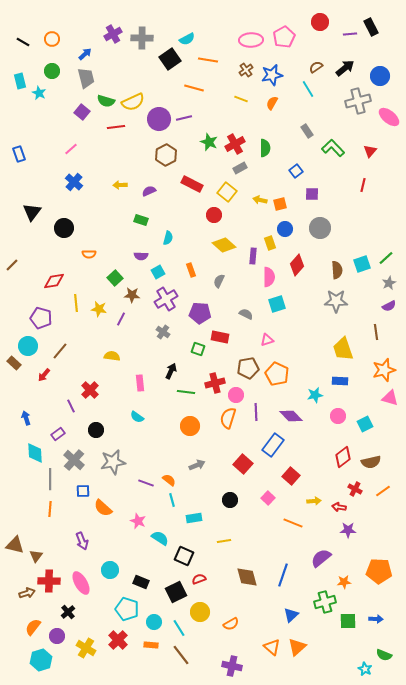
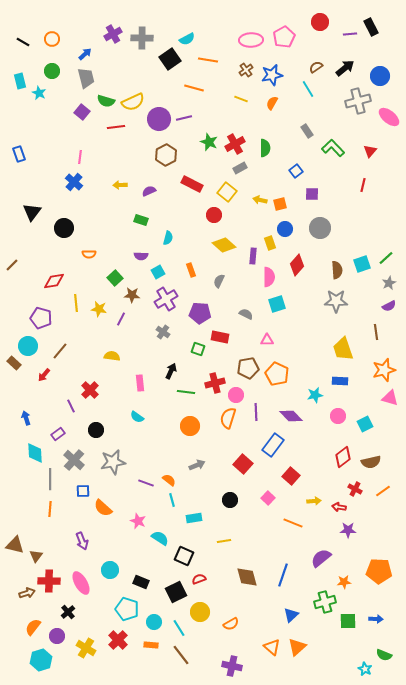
pink line at (71, 149): moved 9 px right, 8 px down; rotated 40 degrees counterclockwise
pink triangle at (267, 340): rotated 16 degrees clockwise
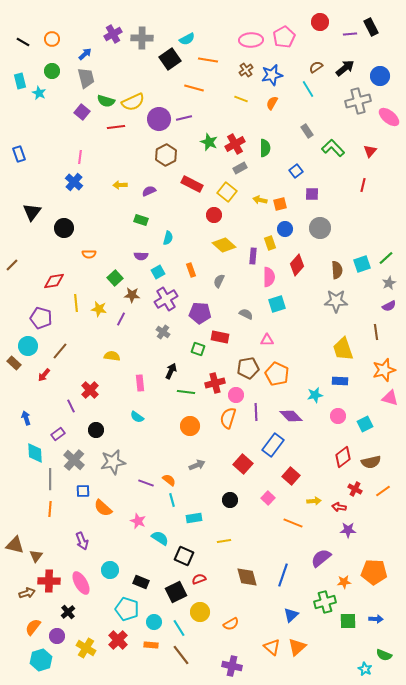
orange pentagon at (379, 571): moved 5 px left, 1 px down
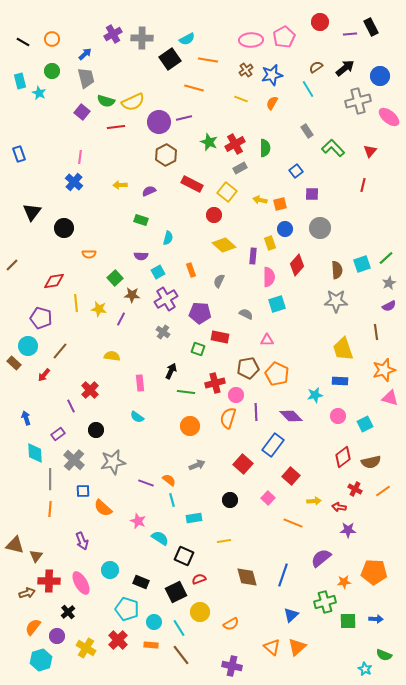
purple circle at (159, 119): moved 3 px down
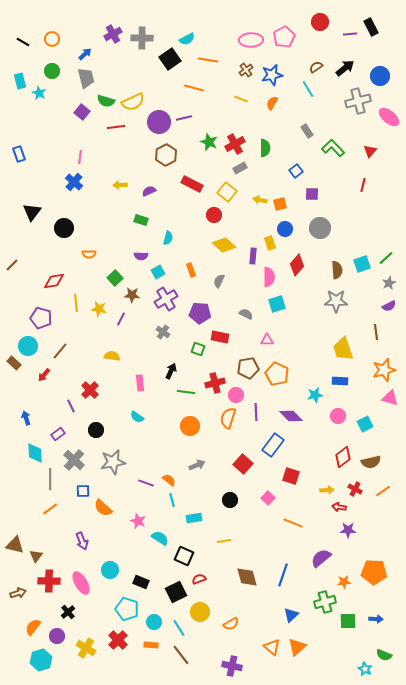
red square at (291, 476): rotated 24 degrees counterclockwise
yellow arrow at (314, 501): moved 13 px right, 11 px up
orange line at (50, 509): rotated 49 degrees clockwise
brown arrow at (27, 593): moved 9 px left
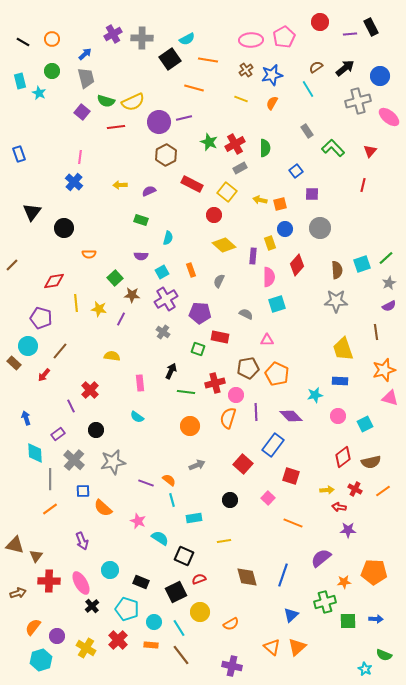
cyan square at (158, 272): moved 4 px right
black cross at (68, 612): moved 24 px right, 6 px up
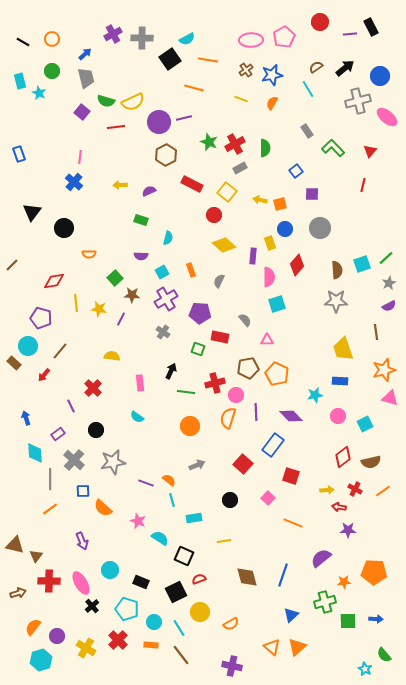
pink ellipse at (389, 117): moved 2 px left
gray semicircle at (246, 314): moved 1 px left, 6 px down; rotated 24 degrees clockwise
red cross at (90, 390): moved 3 px right, 2 px up
green semicircle at (384, 655): rotated 28 degrees clockwise
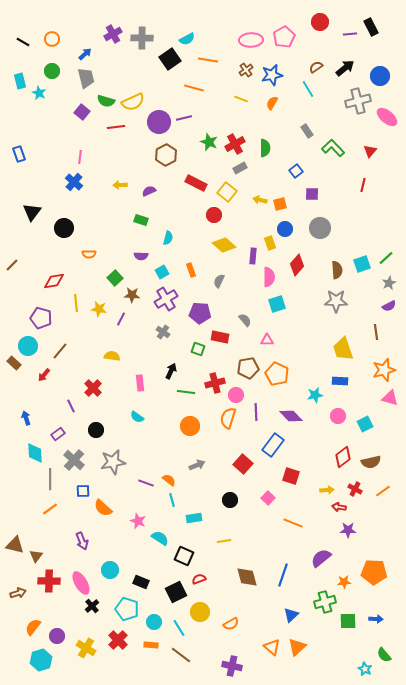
red rectangle at (192, 184): moved 4 px right, 1 px up
brown line at (181, 655): rotated 15 degrees counterclockwise
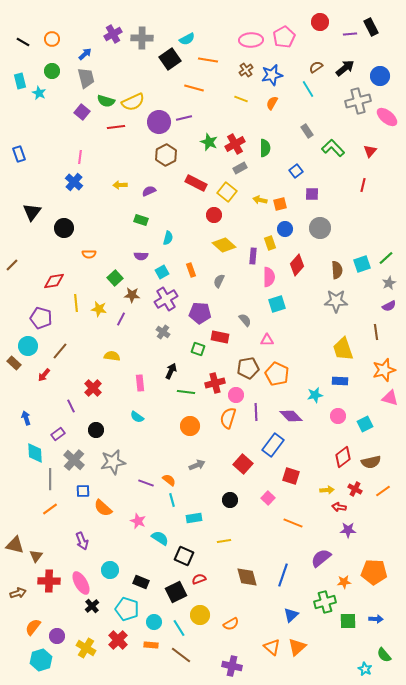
yellow circle at (200, 612): moved 3 px down
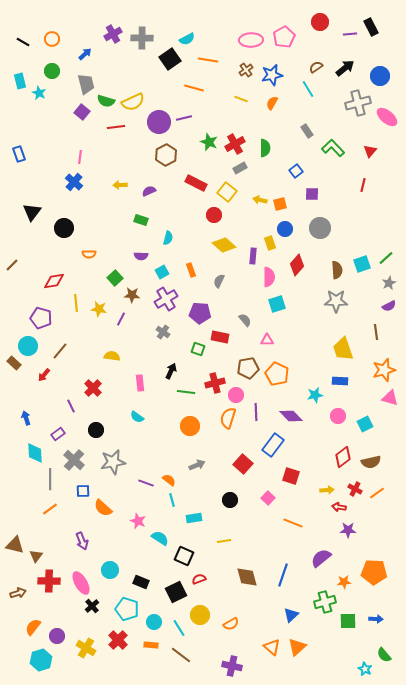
gray trapezoid at (86, 78): moved 6 px down
gray cross at (358, 101): moved 2 px down
orange line at (383, 491): moved 6 px left, 2 px down
